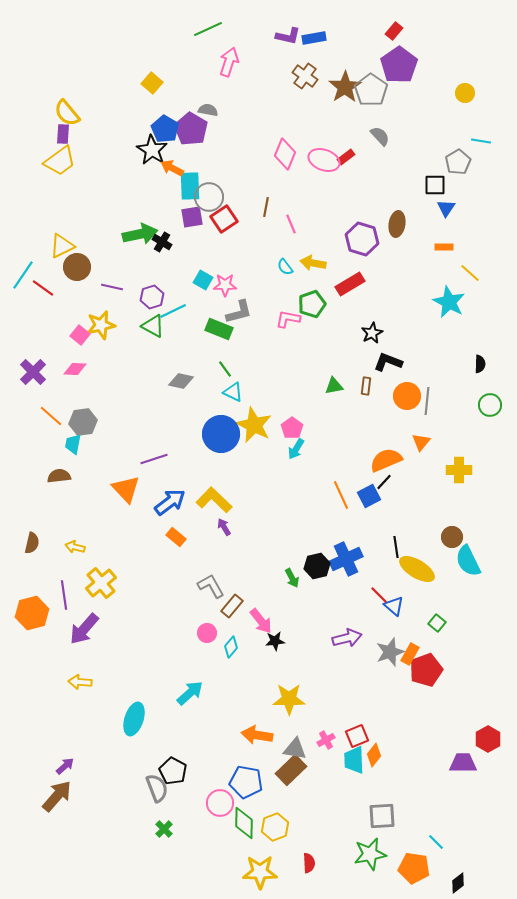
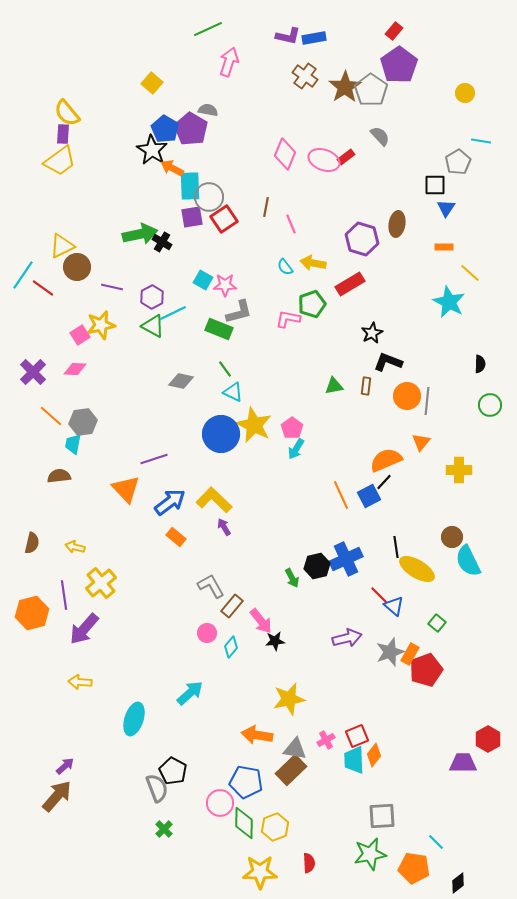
purple hexagon at (152, 297): rotated 10 degrees counterclockwise
cyan line at (173, 311): moved 2 px down
pink square at (80, 335): rotated 18 degrees clockwise
yellow star at (289, 699): rotated 12 degrees counterclockwise
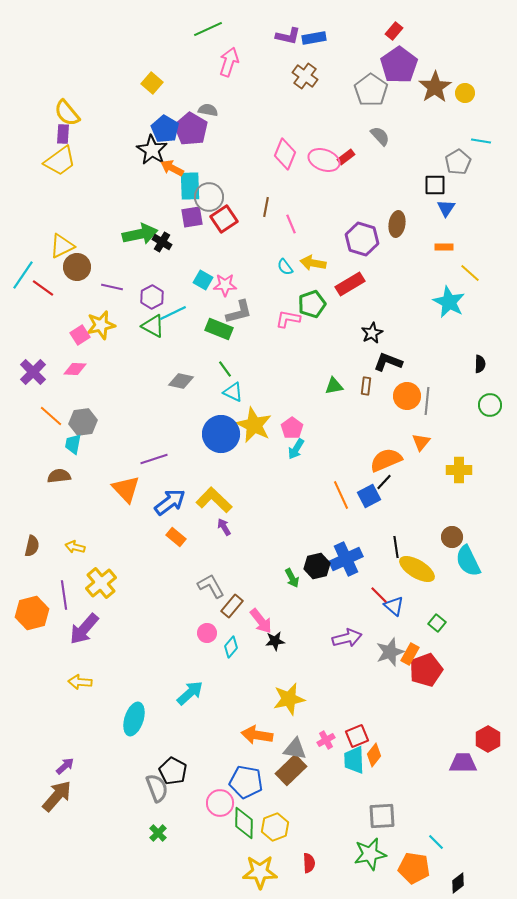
brown star at (345, 87): moved 90 px right
brown semicircle at (32, 543): moved 3 px down
green cross at (164, 829): moved 6 px left, 4 px down
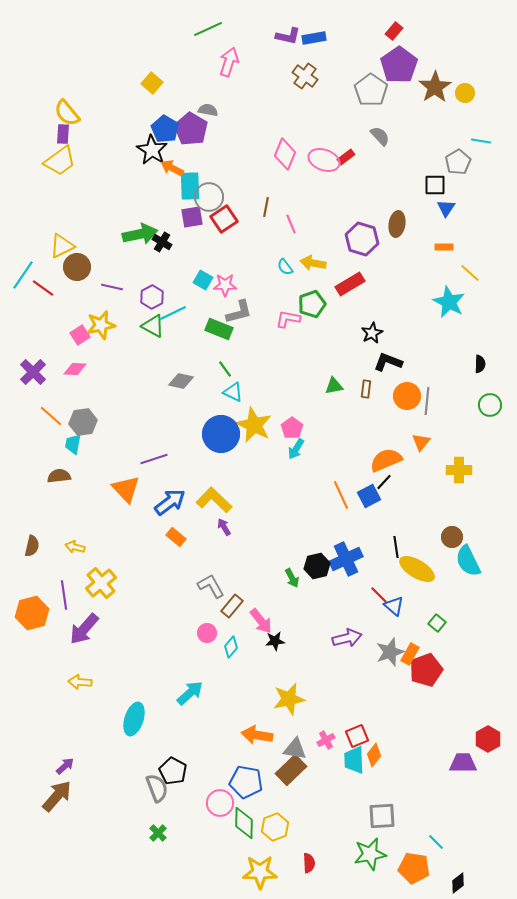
brown rectangle at (366, 386): moved 3 px down
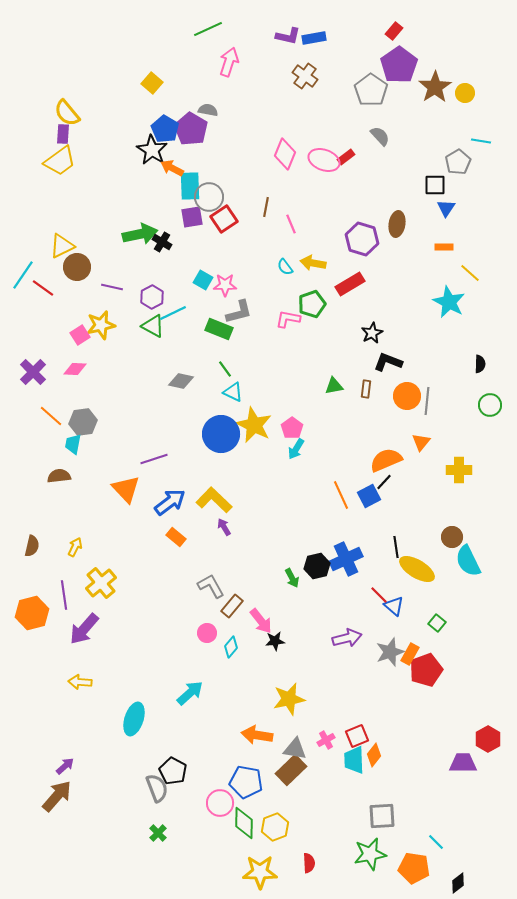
yellow arrow at (75, 547): rotated 102 degrees clockwise
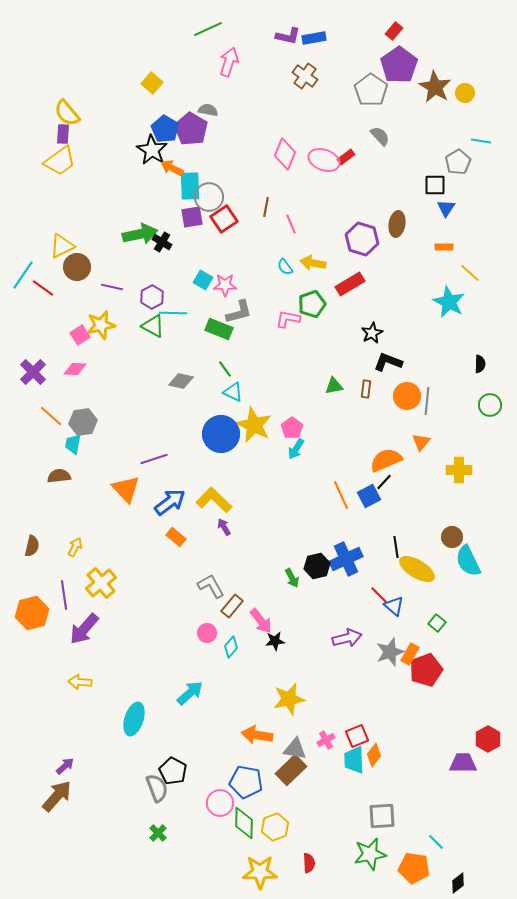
brown star at (435, 87): rotated 8 degrees counterclockwise
cyan line at (173, 313): rotated 28 degrees clockwise
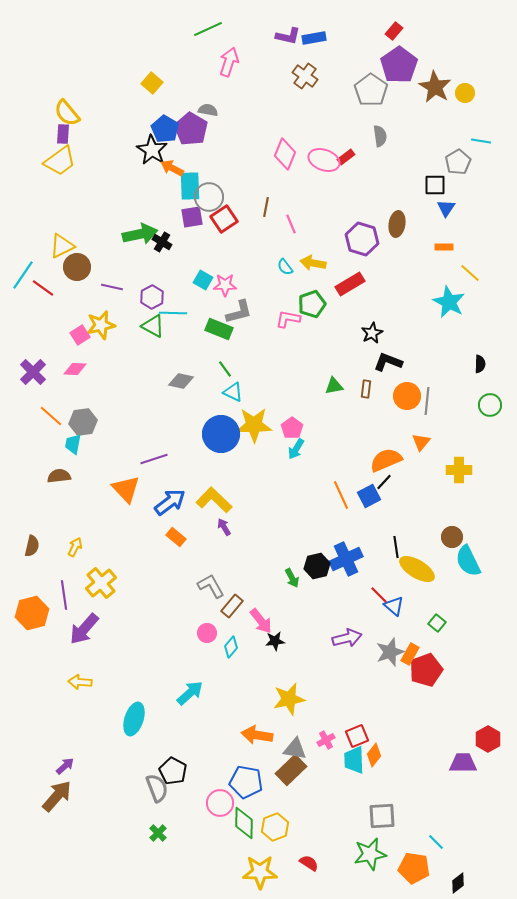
gray semicircle at (380, 136): rotated 35 degrees clockwise
yellow star at (254, 425): rotated 27 degrees counterclockwise
red semicircle at (309, 863): rotated 54 degrees counterclockwise
